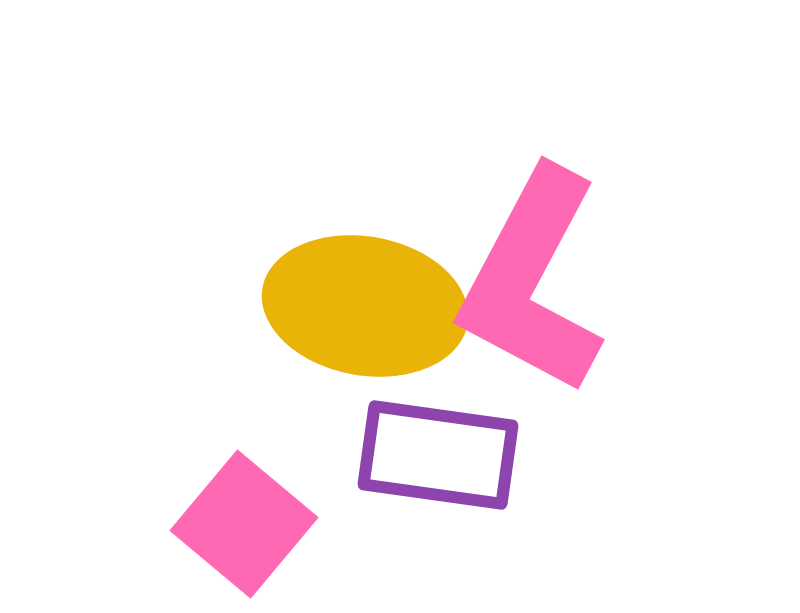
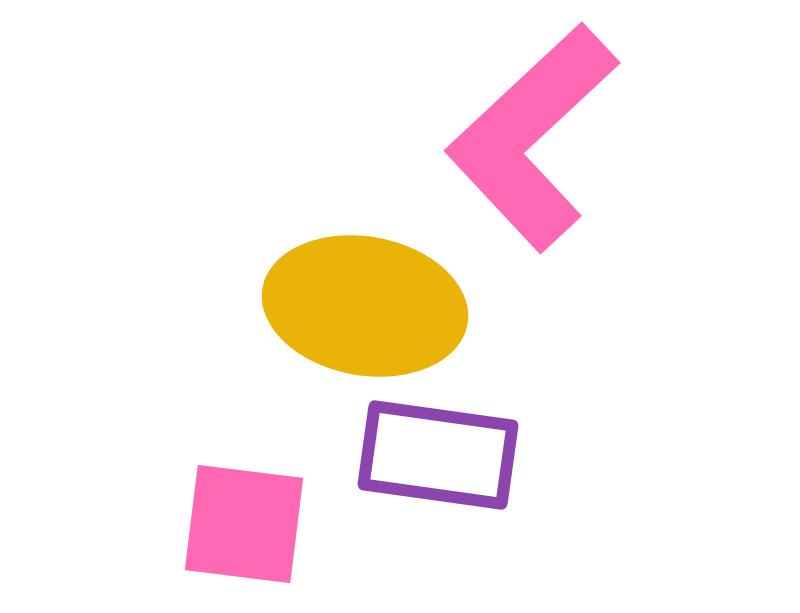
pink L-shape: moved 144 px up; rotated 19 degrees clockwise
pink square: rotated 33 degrees counterclockwise
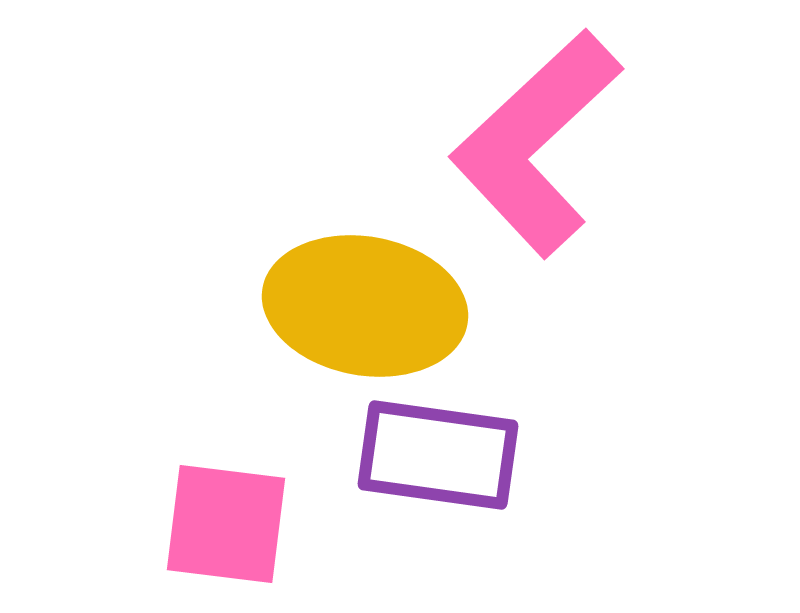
pink L-shape: moved 4 px right, 6 px down
pink square: moved 18 px left
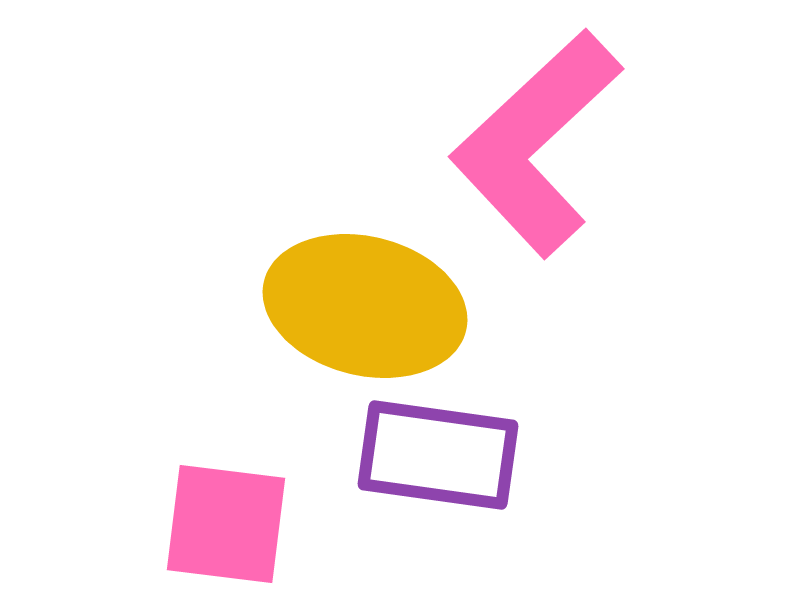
yellow ellipse: rotated 4 degrees clockwise
